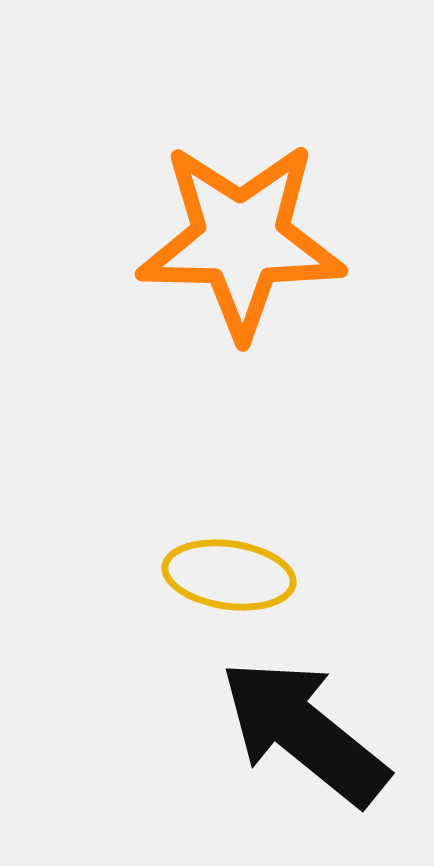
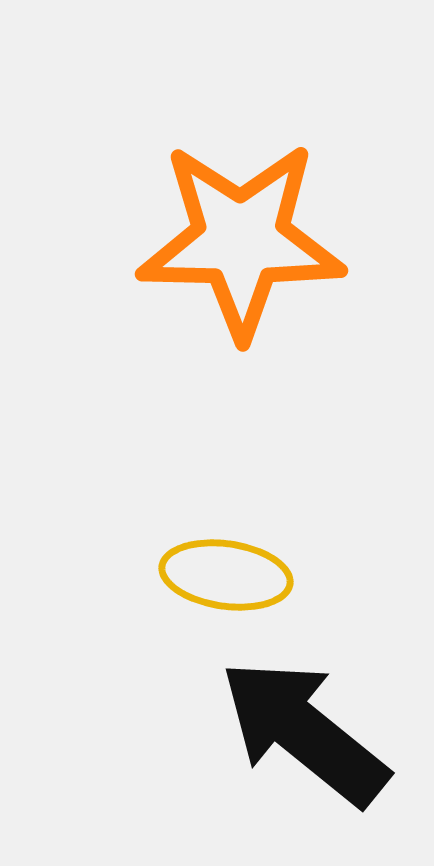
yellow ellipse: moved 3 px left
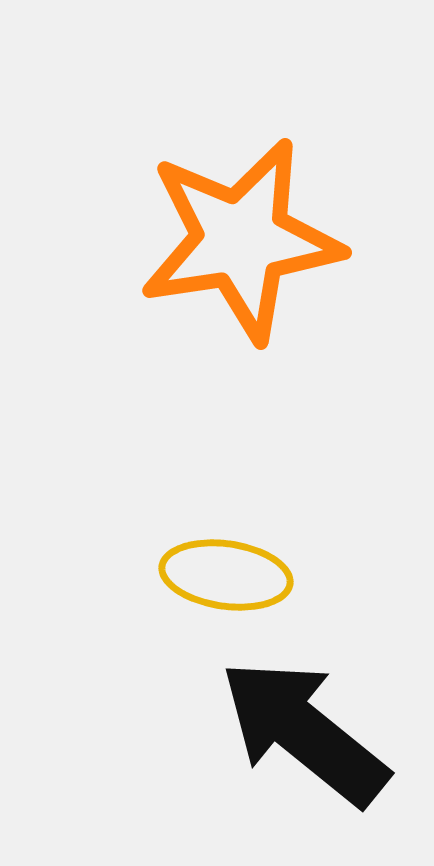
orange star: rotated 10 degrees counterclockwise
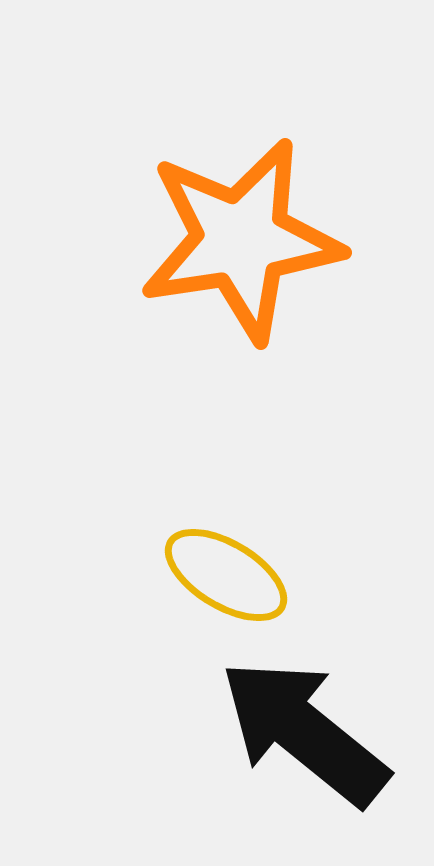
yellow ellipse: rotated 23 degrees clockwise
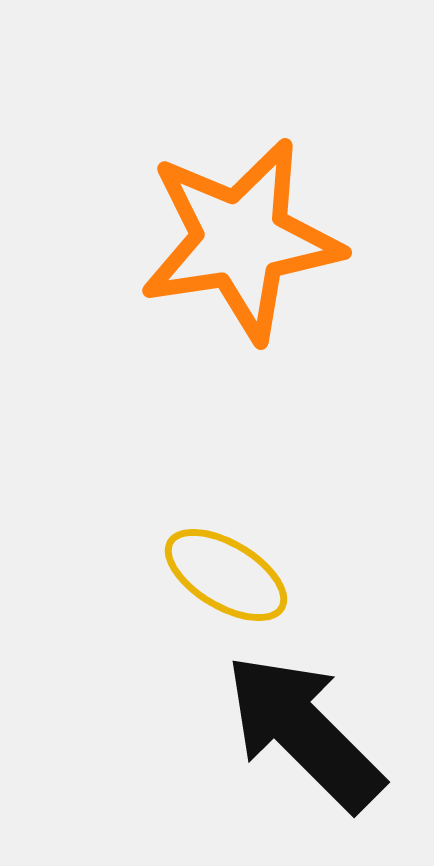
black arrow: rotated 6 degrees clockwise
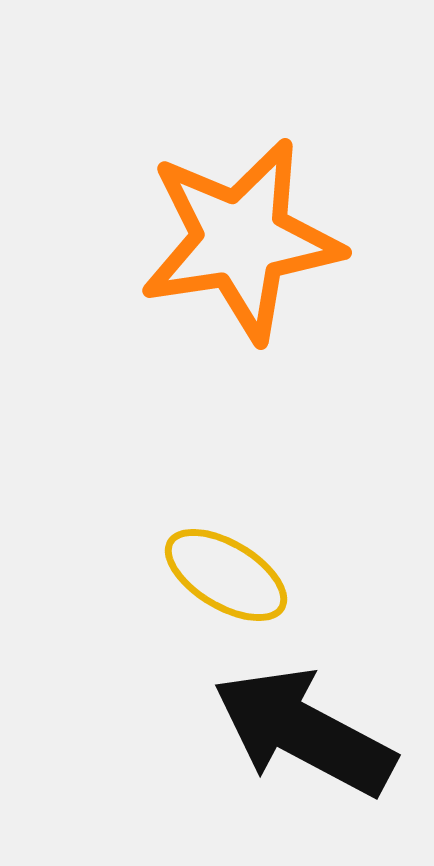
black arrow: rotated 17 degrees counterclockwise
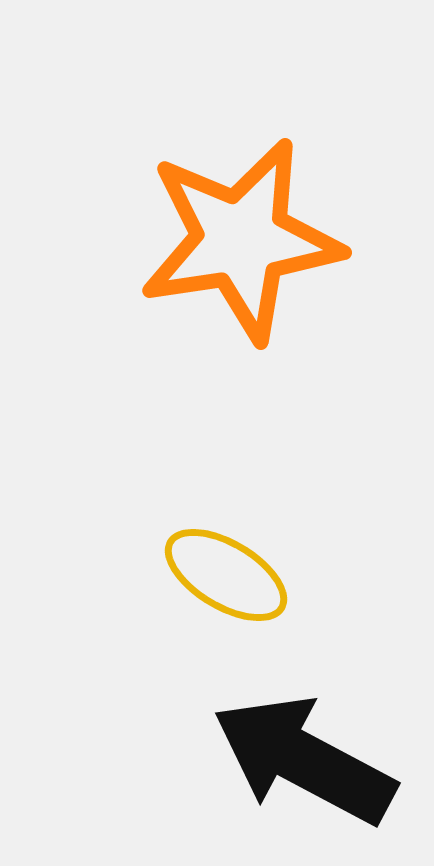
black arrow: moved 28 px down
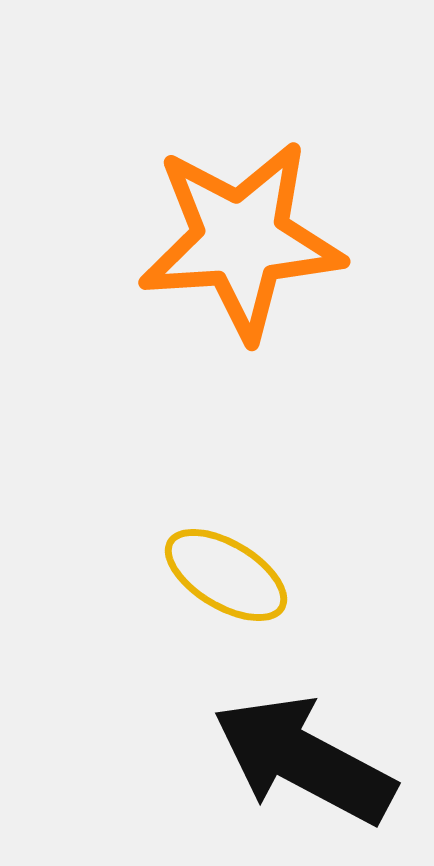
orange star: rotated 5 degrees clockwise
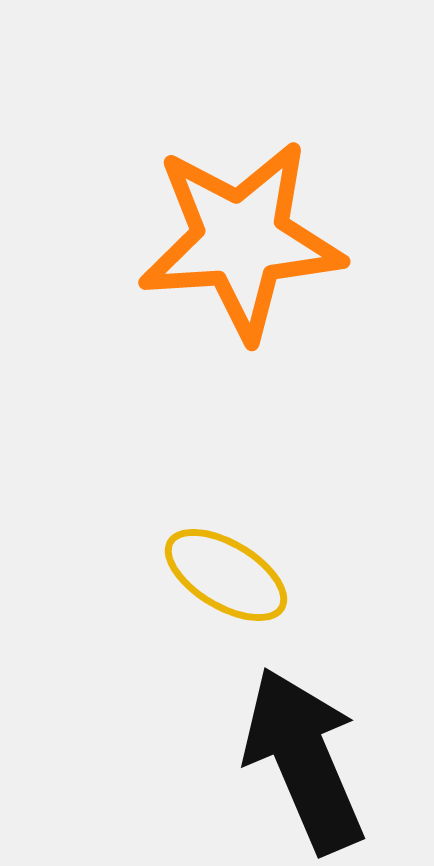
black arrow: rotated 39 degrees clockwise
